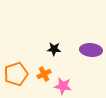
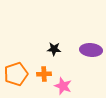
orange cross: rotated 24 degrees clockwise
pink star: rotated 12 degrees clockwise
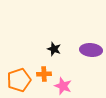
black star: rotated 16 degrees clockwise
orange pentagon: moved 3 px right, 6 px down
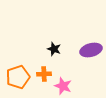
purple ellipse: rotated 20 degrees counterclockwise
orange pentagon: moved 1 px left, 3 px up
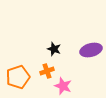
orange cross: moved 3 px right, 3 px up; rotated 16 degrees counterclockwise
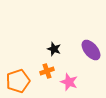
purple ellipse: rotated 65 degrees clockwise
orange pentagon: moved 4 px down
pink star: moved 6 px right, 4 px up
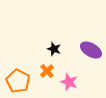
purple ellipse: rotated 20 degrees counterclockwise
orange cross: rotated 24 degrees counterclockwise
orange pentagon: rotated 25 degrees counterclockwise
